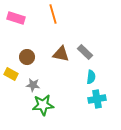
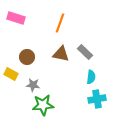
orange line: moved 7 px right, 9 px down; rotated 36 degrees clockwise
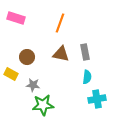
gray rectangle: rotated 35 degrees clockwise
cyan semicircle: moved 4 px left
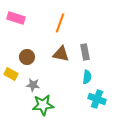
cyan cross: rotated 30 degrees clockwise
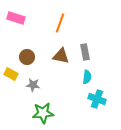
brown triangle: moved 2 px down
green star: moved 8 px down
